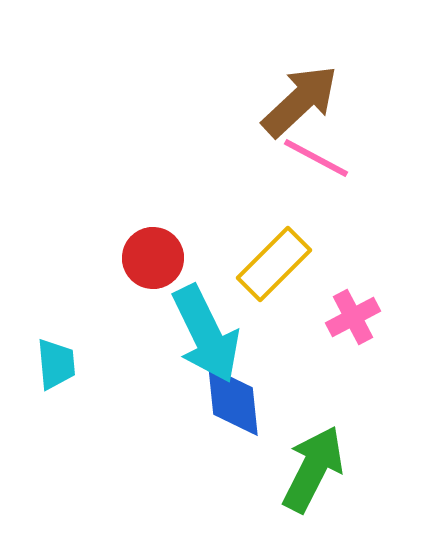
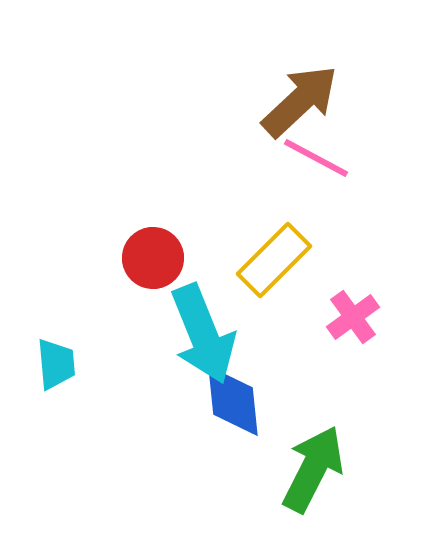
yellow rectangle: moved 4 px up
pink cross: rotated 8 degrees counterclockwise
cyan arrow: moved 3 px left; rotated 4 degrees clockwise
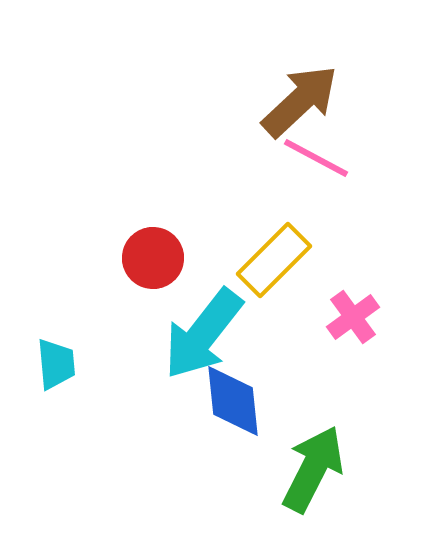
cyan arrow: rotated 60 degrees clockwise
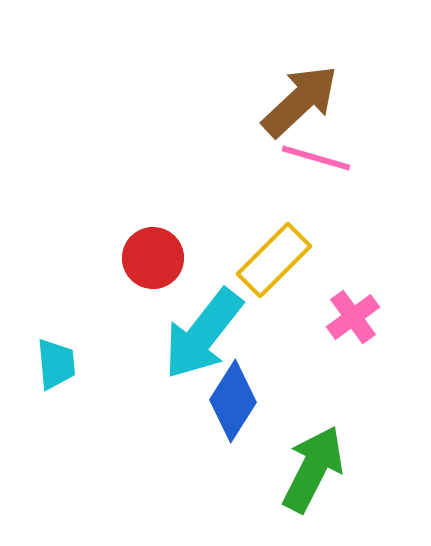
pink line: rotated 12 degrees counterclockwise
blue diamond: rotated 38 degrees clockwise
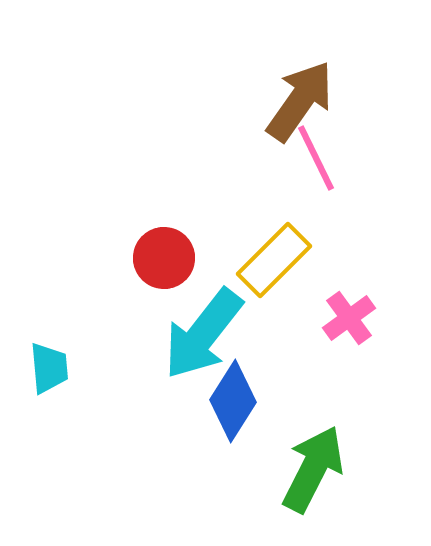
brown arrow: rotated 12 degrees counterclockwise
pink line: rotated 48 degrees clockwise
red circle: moved 11 px right
pink cross: moved 4 px left, 1 px down
cyan trapezoid: moved 7 px left, 4 px down
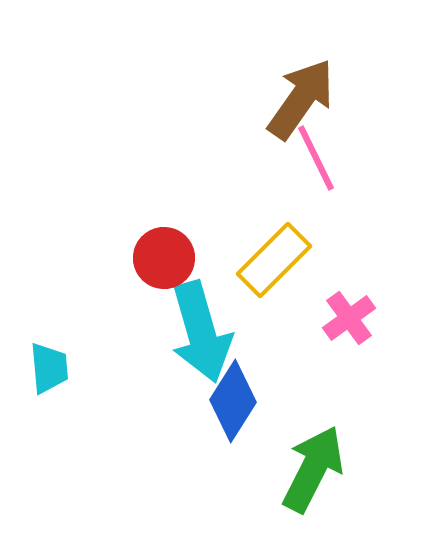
brown arrow: moved 1 px right, 2 px up
cyan arrow: moved 2 px left, 2 px up; rotated 54 degrees counterclockwise
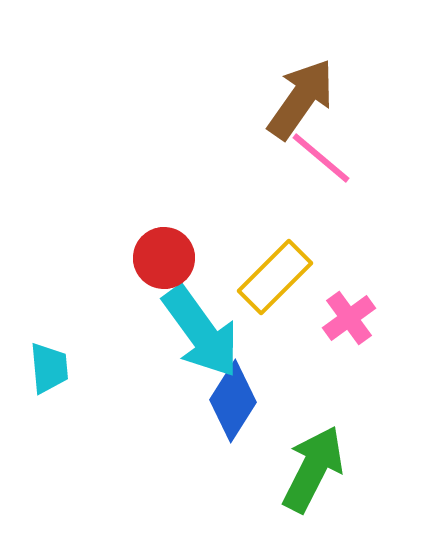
pink line: moved 5 px right; rotated 24 degrees counterclockwise
yellow rectangle: moved 1 px right, 17 px down
cyan arrow: rotated 20 degrees counterclockwise
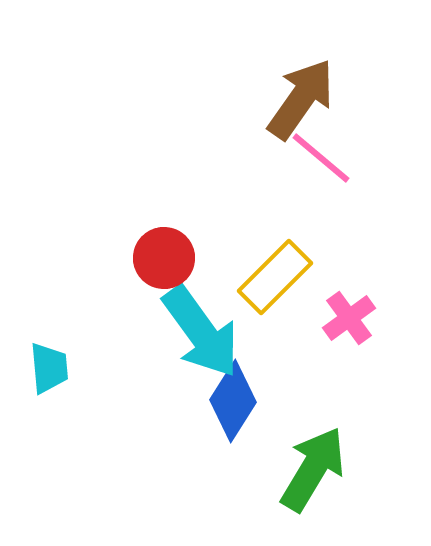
green arrow: rotated 4 degrees clockwise
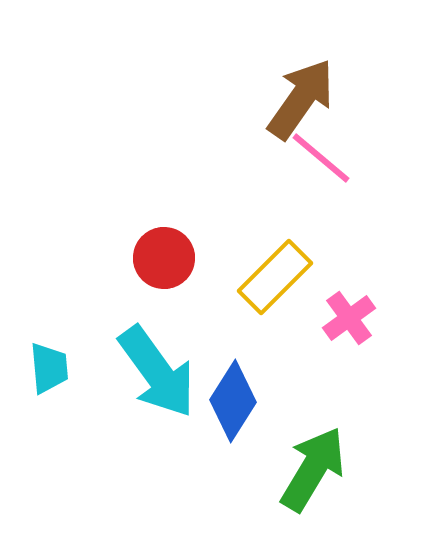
cyan arrow: moved 44 px left, 40 px down
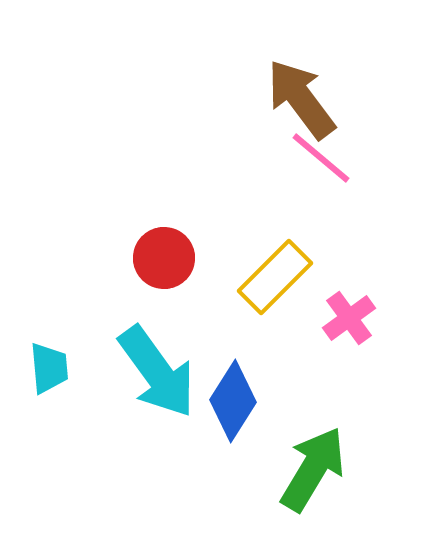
brown arrow: rotated 72 degrees counterclockwise
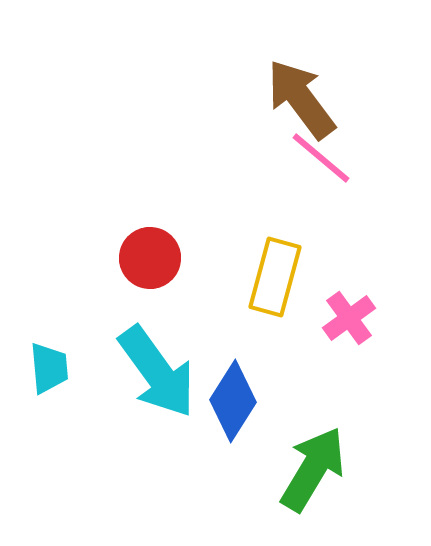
red circle: moved 14 px left
yellow rectangle: rotated 30 degrees counterclockwise
